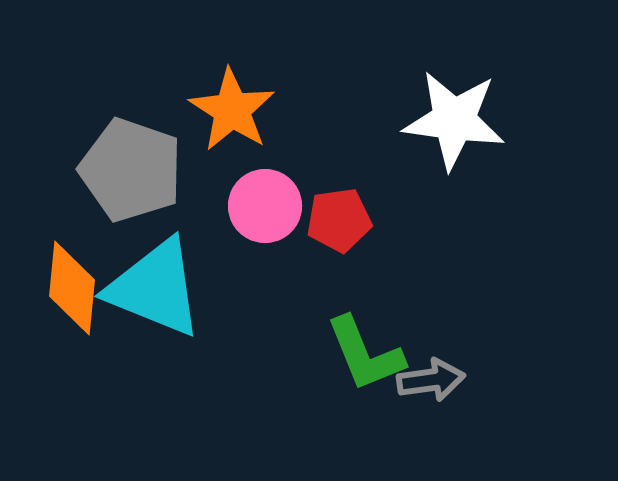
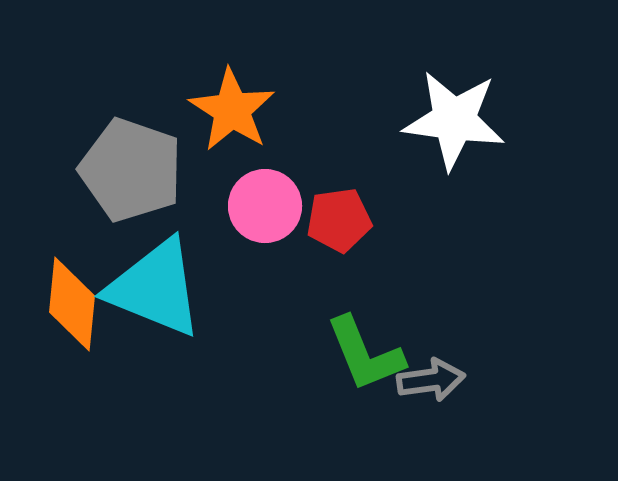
orange diamond: moved 16 px down
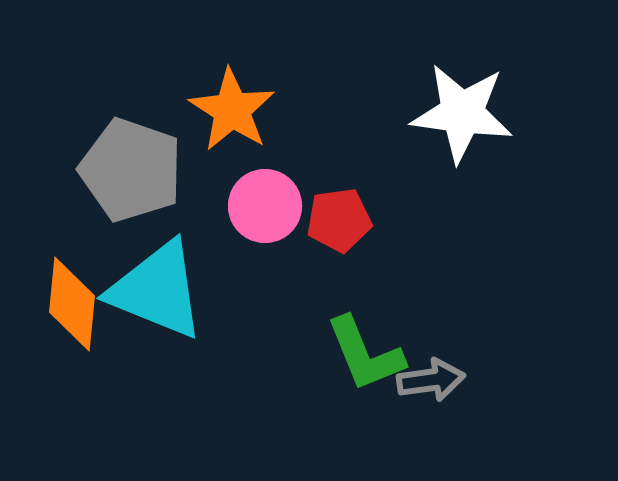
white star: moved 8 px right, 7 px up
cyan triangle: moved 2 px right, 2 px down
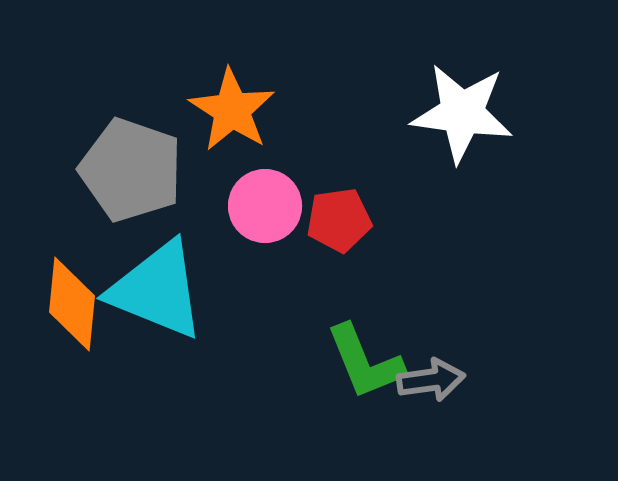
green L-shape: moved 8 px down
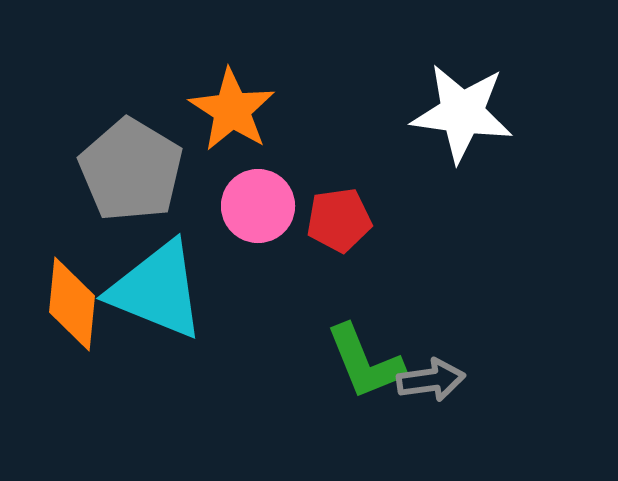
gray pentagon: rotated 12 degrees clockwise
pink circle: moved 7 px left
